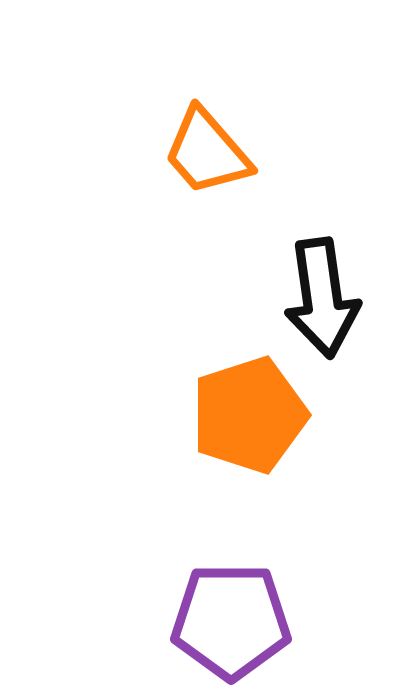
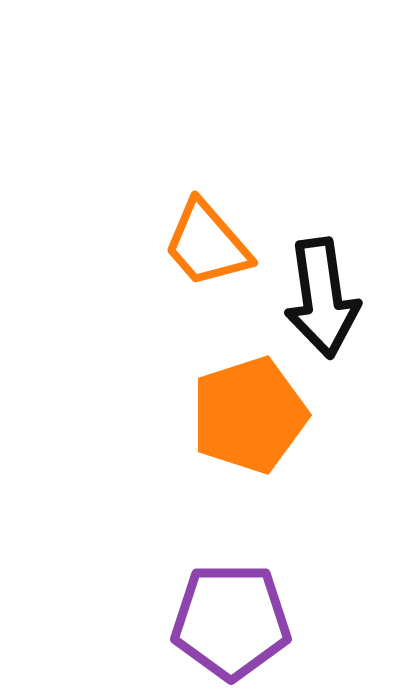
orange trapezoid: moved 92 px down
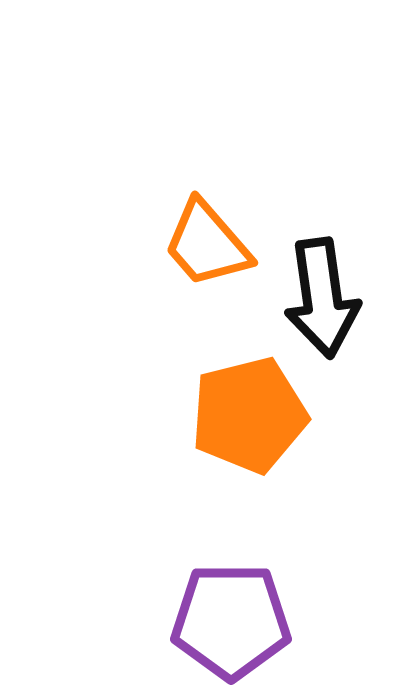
orange pentagon: rotated 4 degrees clockwise
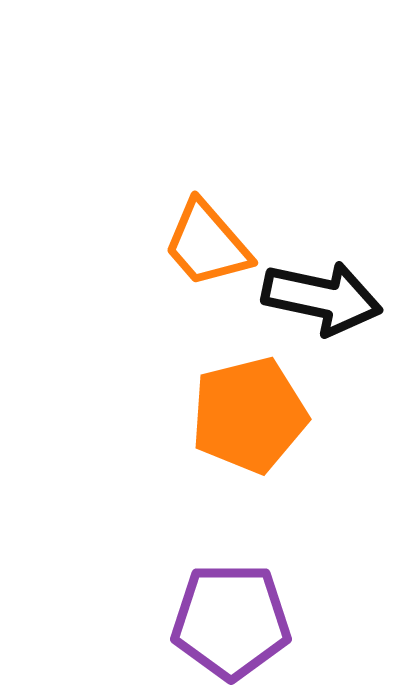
black arrow: rotated 70 degrees counterclockwise
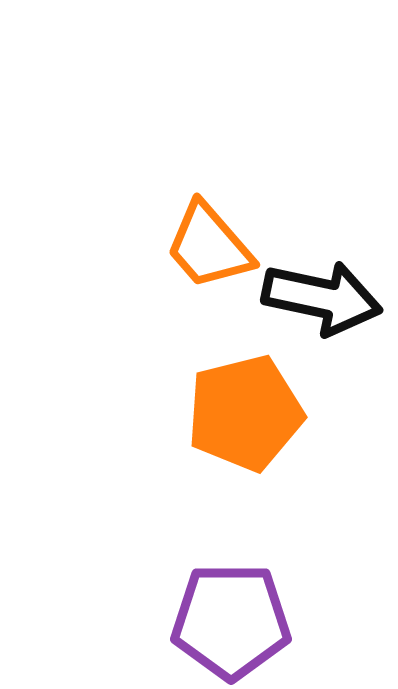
orange trapezoid: moved 2 px right, 2 px down
orange pentagon: moved 4 px left, 2 px up
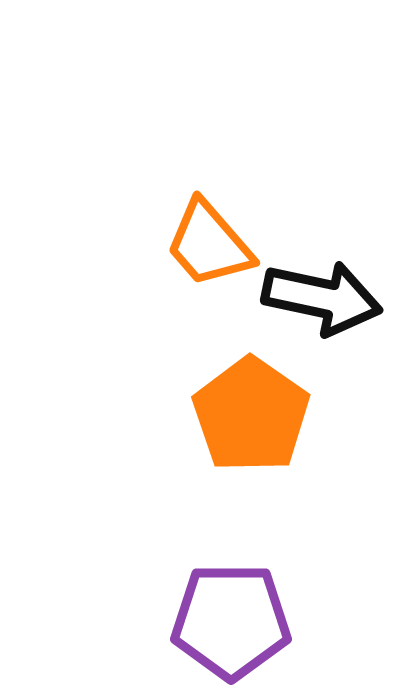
orange trapezoid: moved 2 px up
orange pentagon: moved 6 px right, 2 px down; rotated 23 degrees counterclockwise
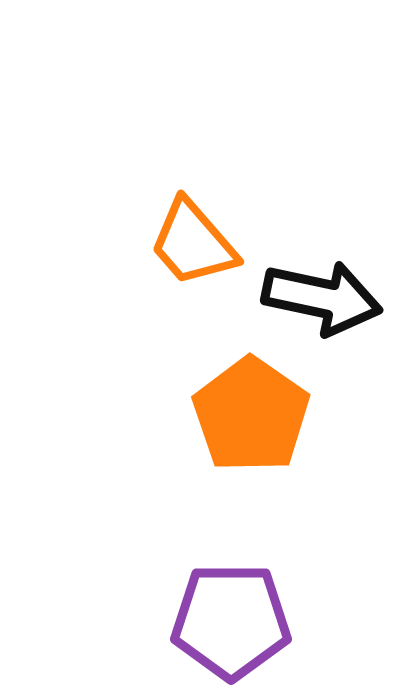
orange trapezoid: moved 16 px left, 1 px up
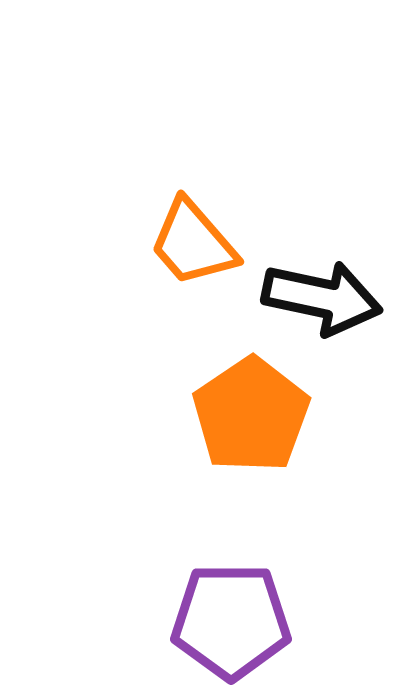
orange pentagon: rotated 3 degrees clockwise
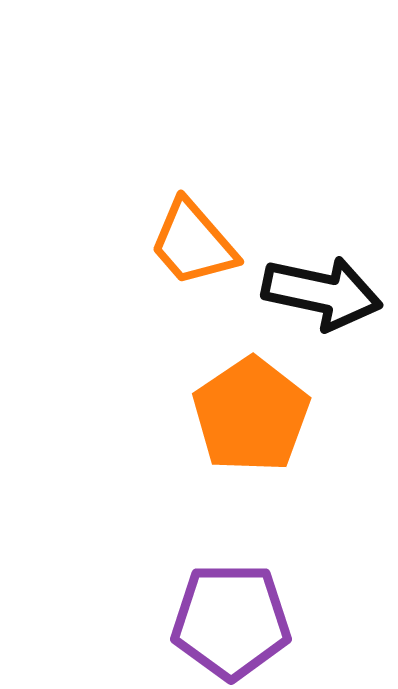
black arrow: moved 5 px up
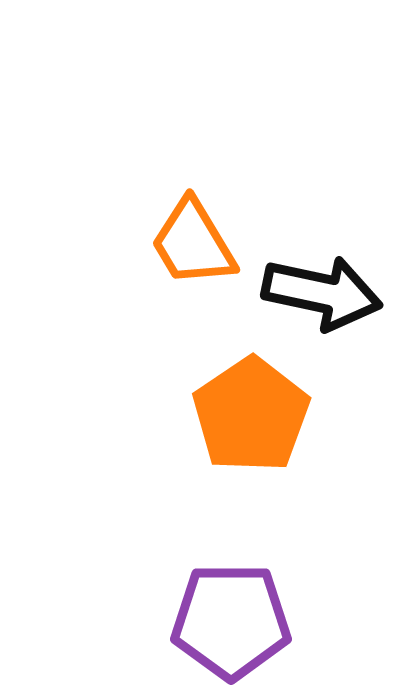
orange trapezoid: rotated 10 degrees clockwise
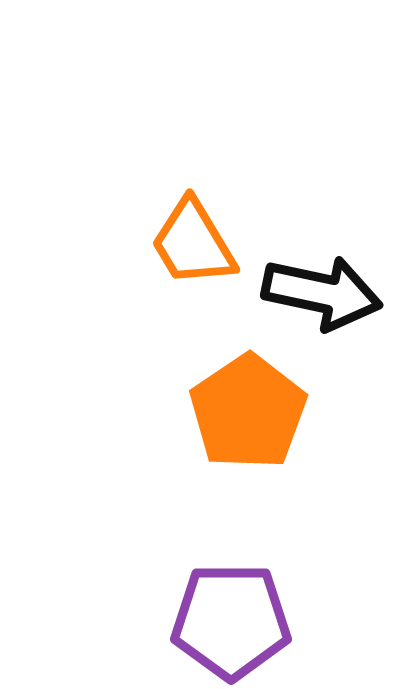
orange pentagon: moved 3 px left, 3 px up
